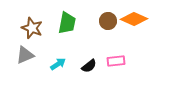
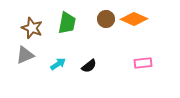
brown circle: moved 2 px left, 2 px up
pink rectangle: moved 27 px right, 2 px down
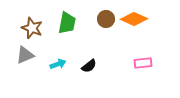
cyan arrow: rotated 14 degrees clockwise
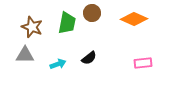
brown circle: moved 14 px left, 6 px up
brown star: moved 1 px up
gray triangle: rotated 24 degrees clockwise
black semicircle: moved 8 px up
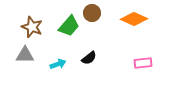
green trapezoid: moved 2 px right, 3 px down; rotated 30 degrees clockwise
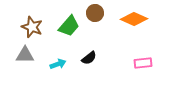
brown circle: moved 3 px right
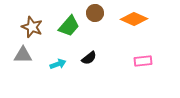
gray triangle: moved 2 px left
pink rectangle: moved 2 px up
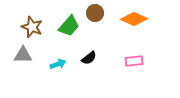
pink rectangle: moved 9 px left
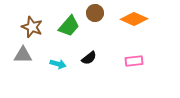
cyan arrow: rotated 35 degrees clockwise
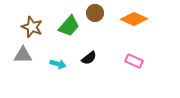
pink rectangle: rotated 30 degrees clockwise
